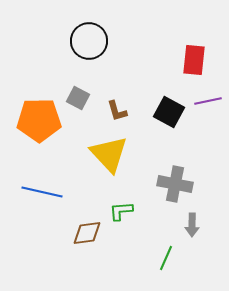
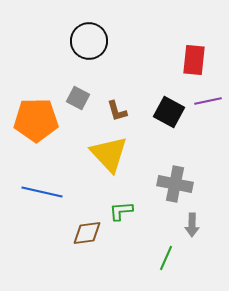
orange pentagon: moved 3 px left
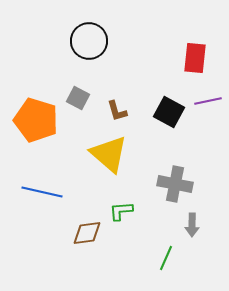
red rectangle: moved 1 px right, 2 px up
orange pentagon: rotated 18 degrees clockwise
yellow triangle: rotated 6 degrees counterclockwise
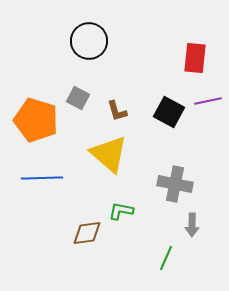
blue line: moved 14 px up; rotated 15 degrees counterclockwise
green L-shape: rotated 15 degrees clockwise
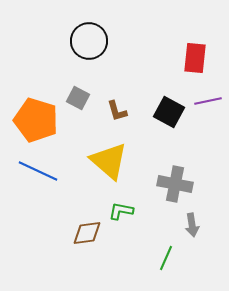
yellow triangle: moved 7 px down
blue line: moved 4 px left, 7 px up; rotated 27 degrees clockwise
gray arrow: rotated 10 degrees counterclockwise
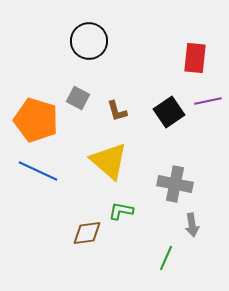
black square: rotated 28 degrees clockwise
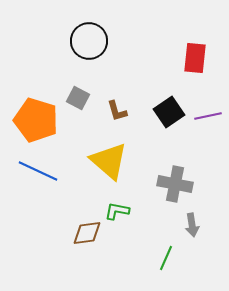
purple line: moved 15 px down
green L-shape: moved 4 px left
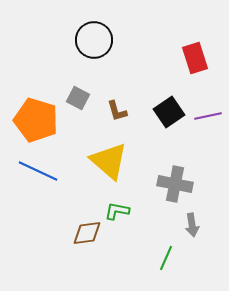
black circle: moved 5 px right, 1 px up
red rectangle: rotated 24 degrees counterclockwise
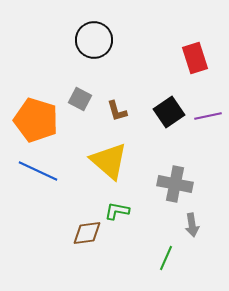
gray square: moved 2 px right, 1 px down
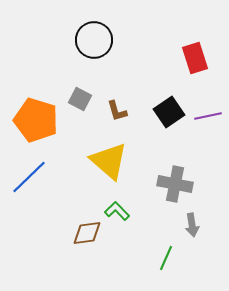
blue line: moved 9 px left, 6 px down; rotated 69 degrees counterclockwise
green L-shape: rotated 35 degrees clockwise
